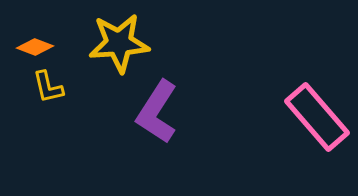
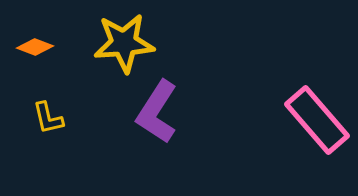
yellow star: moved 5 px right
yellow L-shape: moved 31 px down
pink rectangle: moved 3 px down
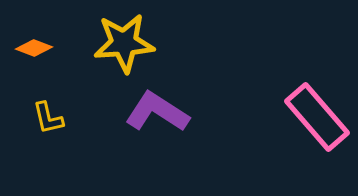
orange diamond: moved 1 px left, 1 px down
purple L-shape: rotated 90 degrees clockwise
pink rectangle: moved 3 px up
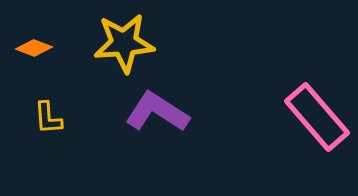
yellow L-shape: rotated 9 degrees clockwise
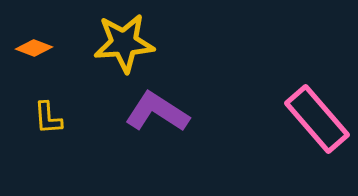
pink rectangle: moved 2 px down
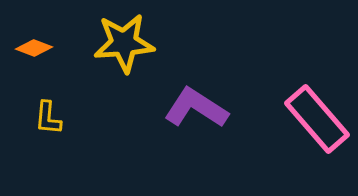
purple L-shape: moved 39 px right, 4 px up
yellow L-shape: rotated 9 degrees clockwise
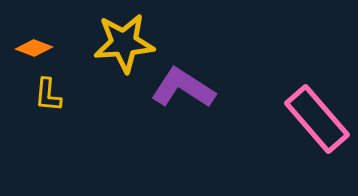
purple L-shape: moved 13 px left, 20 px up
yellow L-shape: moved 23 px up
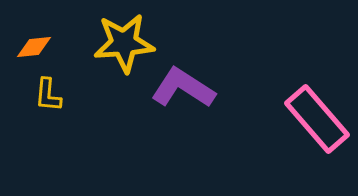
orange diamond: moved 1 px up; rotated 27 degrees counterclockwise
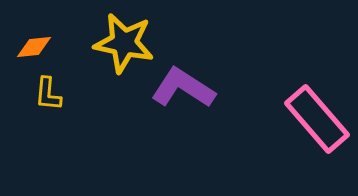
yellow star: rotated 16 degrees clockwise
yellow L-shape: moved 1 px up
